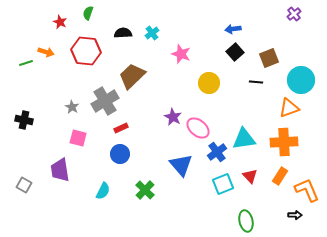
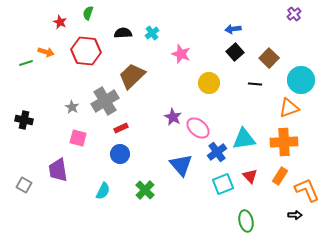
brown square: rotated 24 degrees counterclockwise
black line: moved 1 px left, 2 px down
purple trapezoid: moved 2 px left
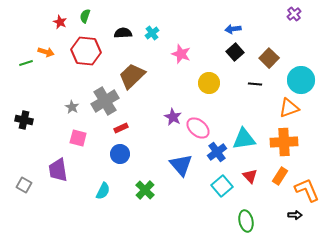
green semicircle: moved 3 px left, 3 px down
cyan square: moved 1 px left, 2 px down; rotated 20 degrees counterclockwise
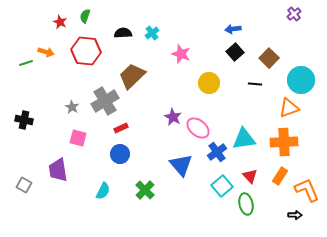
green ellipse: moved 17 px up
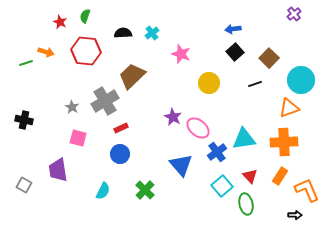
black line: rotated 24 degrees counterclockwise
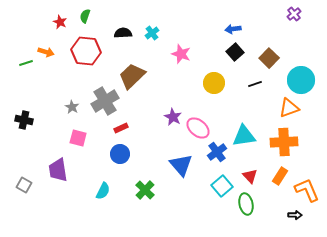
yellow circle: moved 5 px right
cyan triangle: moved 3 px up
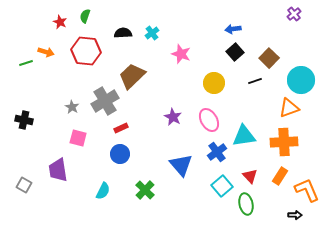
black line: moved 3 px up
pink ellipse: moved 11 px right, 8 px up; rotated 20 degrees clockwise
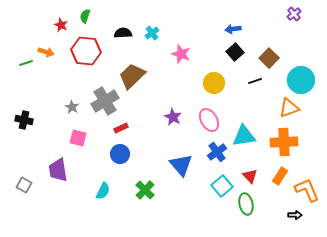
red star: moved 1 px right, 3 px down
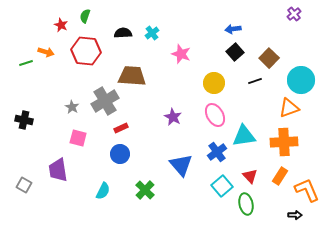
brown trapezoid: rotated 48 degrees clockwise
pink ellipse: moved 6 px right, 5 px up
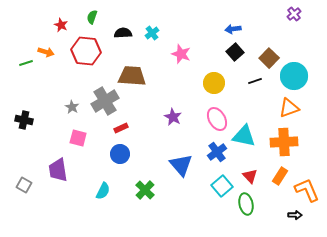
green semicircle: moved 7 px right, 1 px down
cyan circle: moved 7 px left, 4 px up
pink ellipse: moved 2 px right, 4 px down
cyan triangle: rotated 20 degrees clockwise
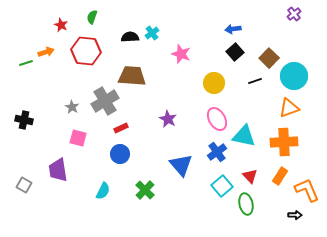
black semicircle: moved 7 px right, 4 px down
orange arrow: rotated 35 degrees counterclockwise
purple star: moved 5 px left, 2 px down
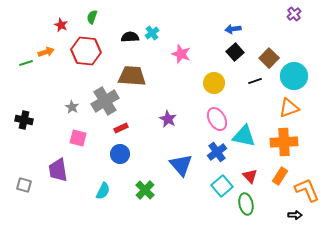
gray square: rotated 14 degrees counterclockwise
